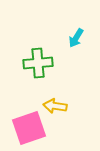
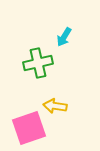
cyan arrow: moved 12 px left, 1 px up
green cross: rotated 8 degrees counterclockwise
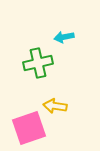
cyan arrow: rotated 48 degrees clockwise
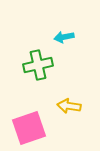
green cross: moved 2 px down
yellow arrow: moved 14 px right
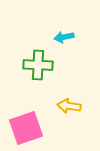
green cross: rotated 16 degrees clockwise
pink square: moved 3 px left
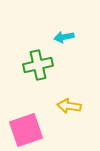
green cross: rotated 16 degrees counterclockwise
pink square: moved 2 px down
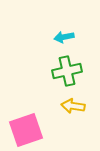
green cross: moved 29 px right, 6 px down
yellow arrow: moved 4 px right
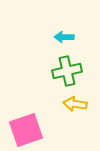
cyan arrow: rotated 12 degrees clockwise
yellow arrow: moved 2 px right, 2 px up
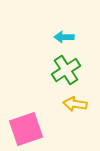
green cross: moved 1 px left, 1 px up; rotated 20 degrees counterclockwise
pink square: moved 1 px up
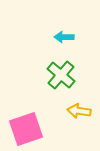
green cross: moved 5 px left, 5 px down; rotated 16 degrees counterclockwise
yellow arrow: moved 4 px right, 7 px down
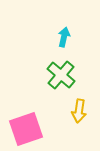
cyan arrow: rotated 102 degrees clockwise
yellow arrow: rotated 90 degrees counterclockwise
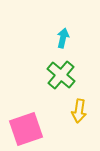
cyan arrow: moved 1 px left, 1 px down
